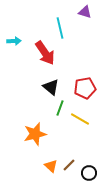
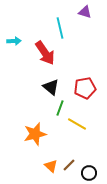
yellow line: moved 3 px left, 5 px down
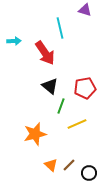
purple triangle: moved 2 px up
black triangle: moved 1 px left, 1 px up
green line: moved 1 px right, 2 px up
yellow line: rotated 54 degrees counterclockwise
orange triangle: moved 1 px up
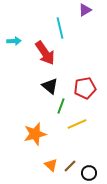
purple triangle: rotated 48 degrees counterclockwise
brown line: moved 1 px right, 1 px down
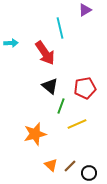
cyan arrow: moved 3 px left, 2 px down
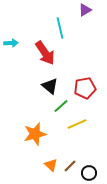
green line: rotated 28 degrees clockwise
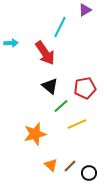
cyan line: moved 1 px up; rotated 40 degrees clockwise
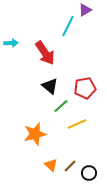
cyan line: moved 8 px right, 1 px up
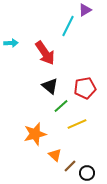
orange triangle: moved 4 px right, 10 px up
black circle: moved 2 px left
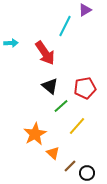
cyan line: moved 3 px left
yellow line: moved 2 px down; rotated 24 degrees counterclockwise
orange star: rotated 15 degrees counterclockwise
orange triangle: moved 2 px left, 2 px up
